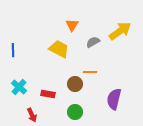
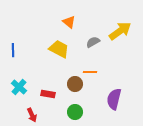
orange triangle: moved 3 px left, 3 px up; rotated 24 degrees counterclockwise
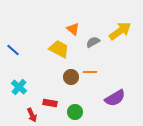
orange triangle: moved 4 px right, 7 px down
blue line: rotated 48 degrees counterclockwise
brown circle: moved 4 px left, 7 px up
red rectangle: moved 2 px right, 9 px down
purple semicircle: moved 1 px right, 1 px up; rotated 135 degrees counterclockwise
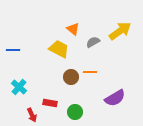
blue line: rotated 40 degrees counterclockwise
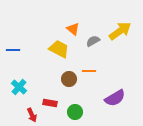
gray semicircle: moved 1 px up
orange line: moved 1 px left, 1 px up
brown circle: moved 2 px left, 2 px down
